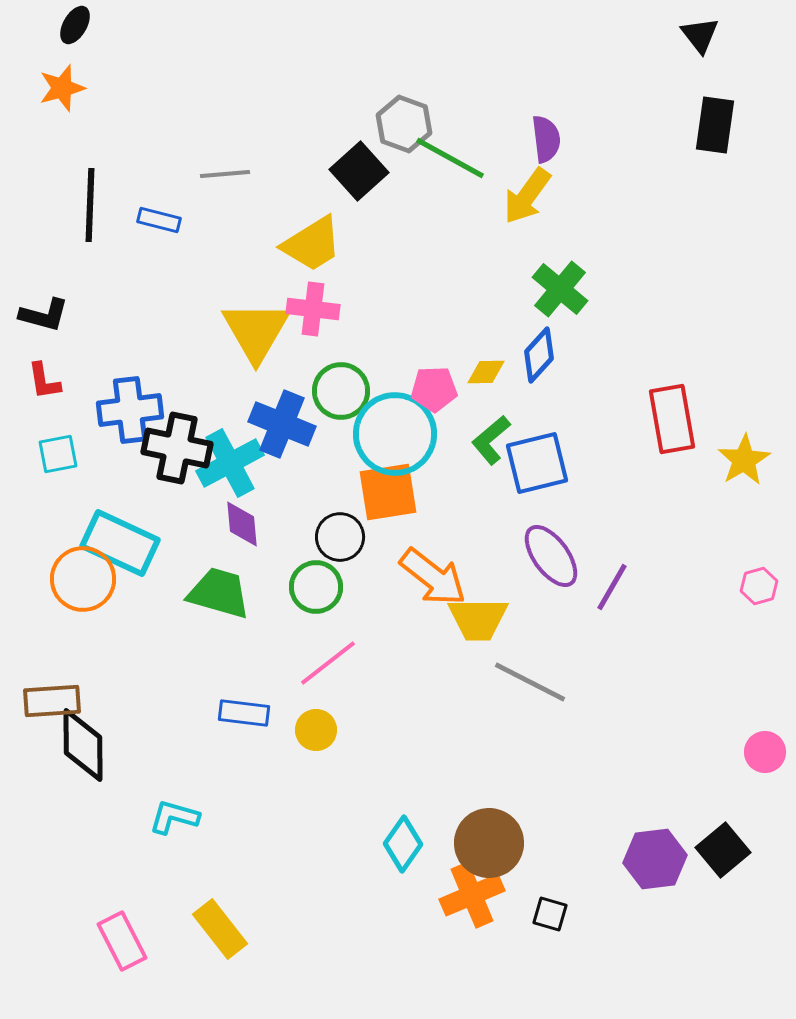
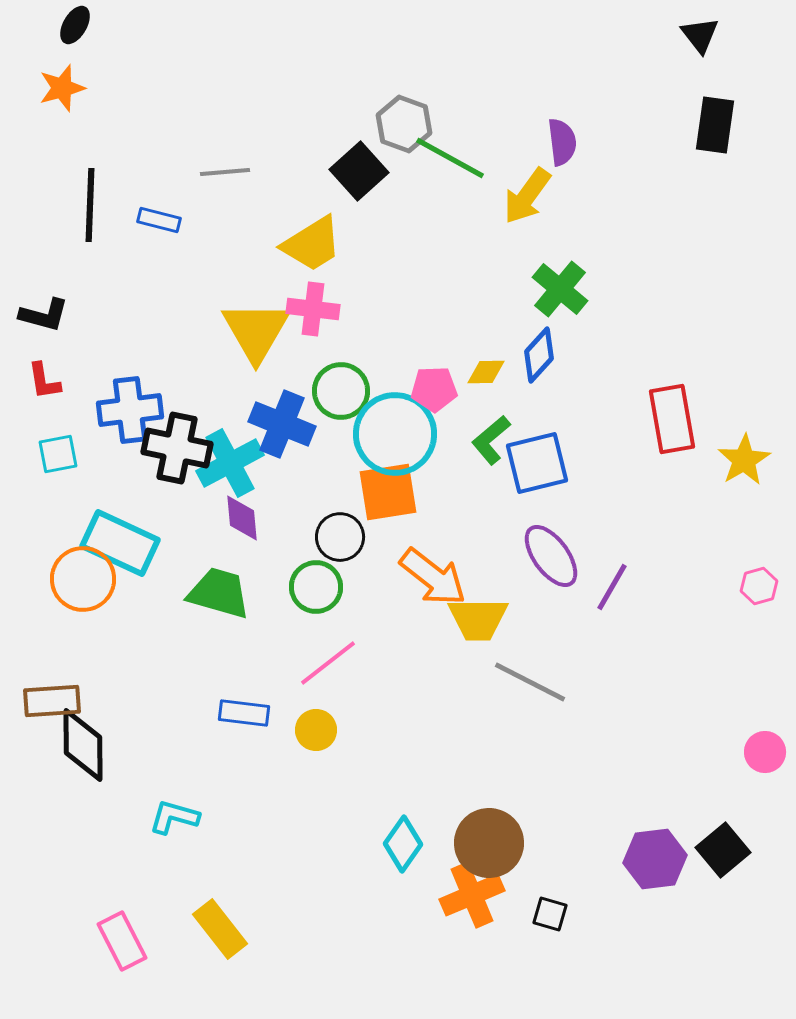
purple semicircle at (546, 139): moved 16 px right, 3 px down
gray line at (225, 174): moved 2 px up
purple diamond at (242, 524): moved 6 px up
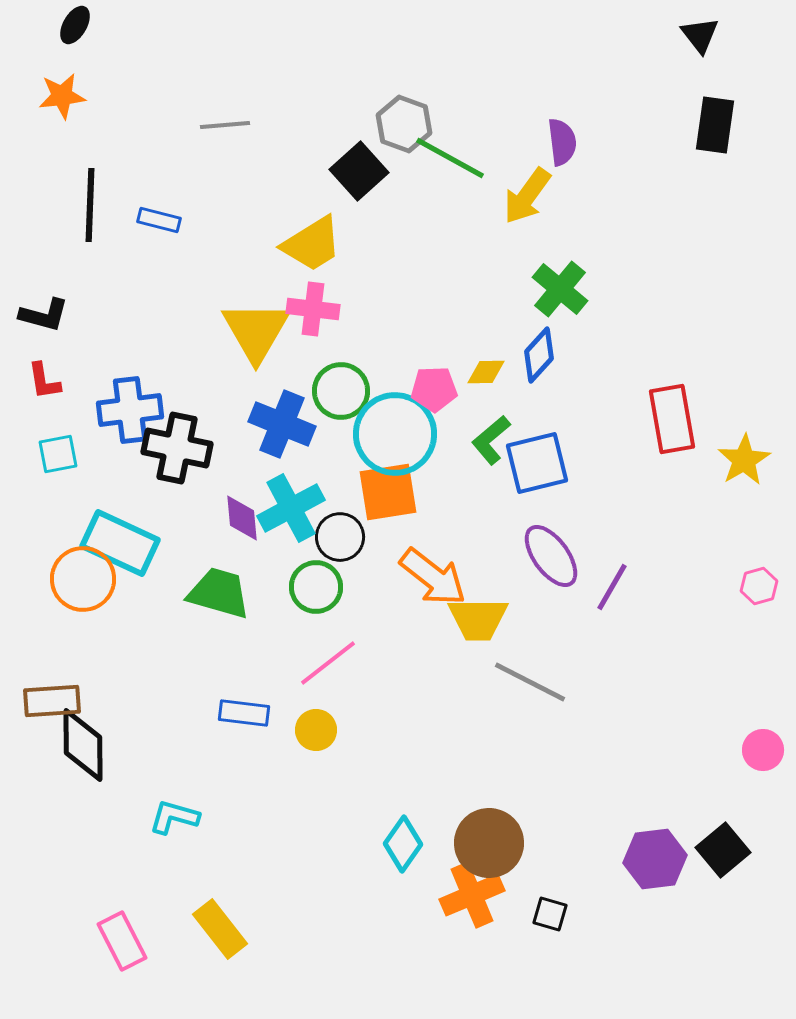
orange star at (62, 88): moved 8 px down; rotated 9 degrees clockwise
gray line at (225, 172): moved 47 px up
cyan cross at (230, 463): moved 61 px right, 45 px down
pink circle at (765, 752): moved 2 px left, 2 px up
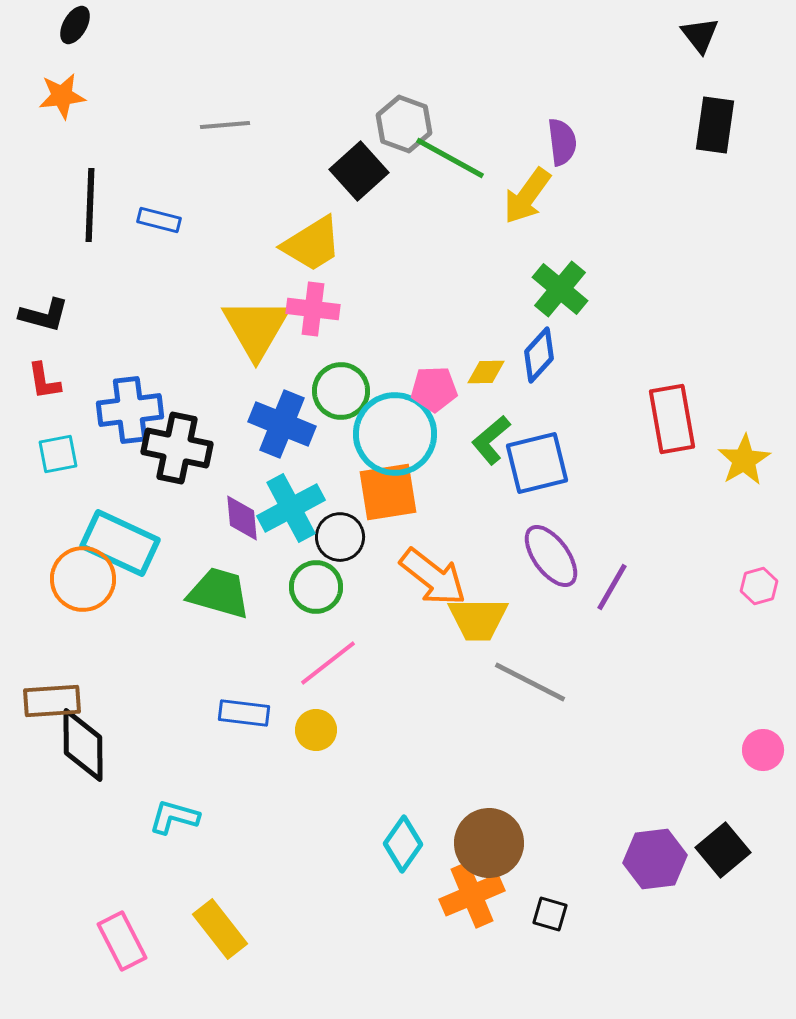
yellow triangle at (256, 331): moved 3 px up
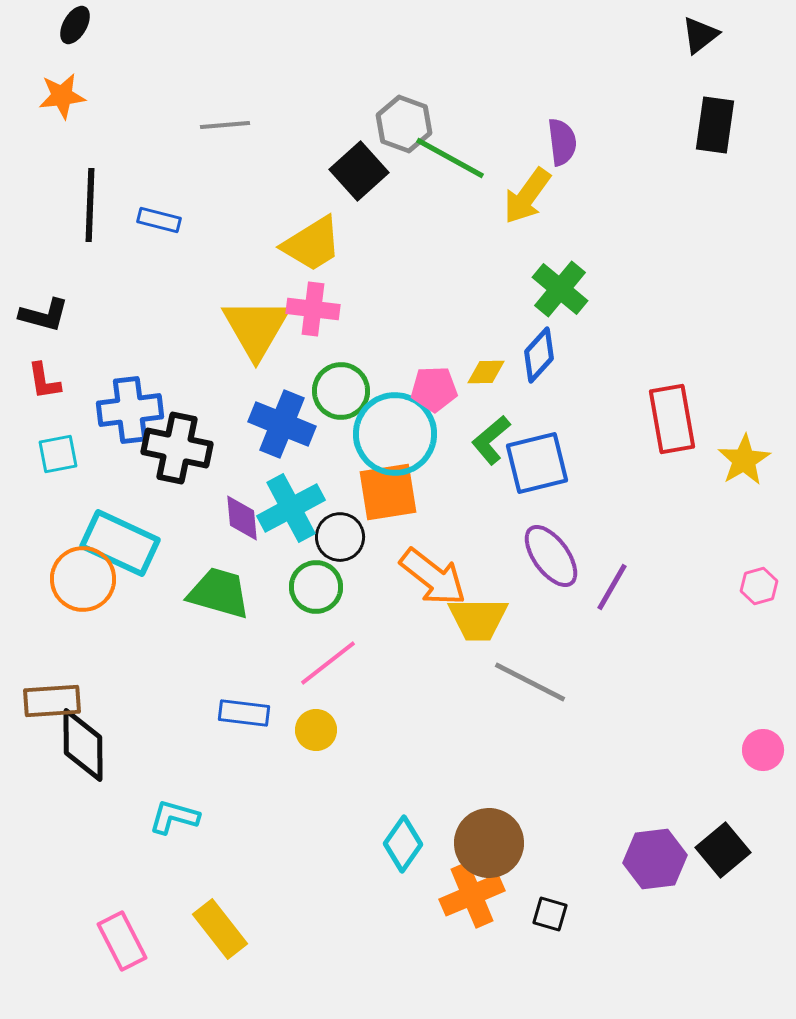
black triangle at (700, 35): rotated 30 degrees clockwise
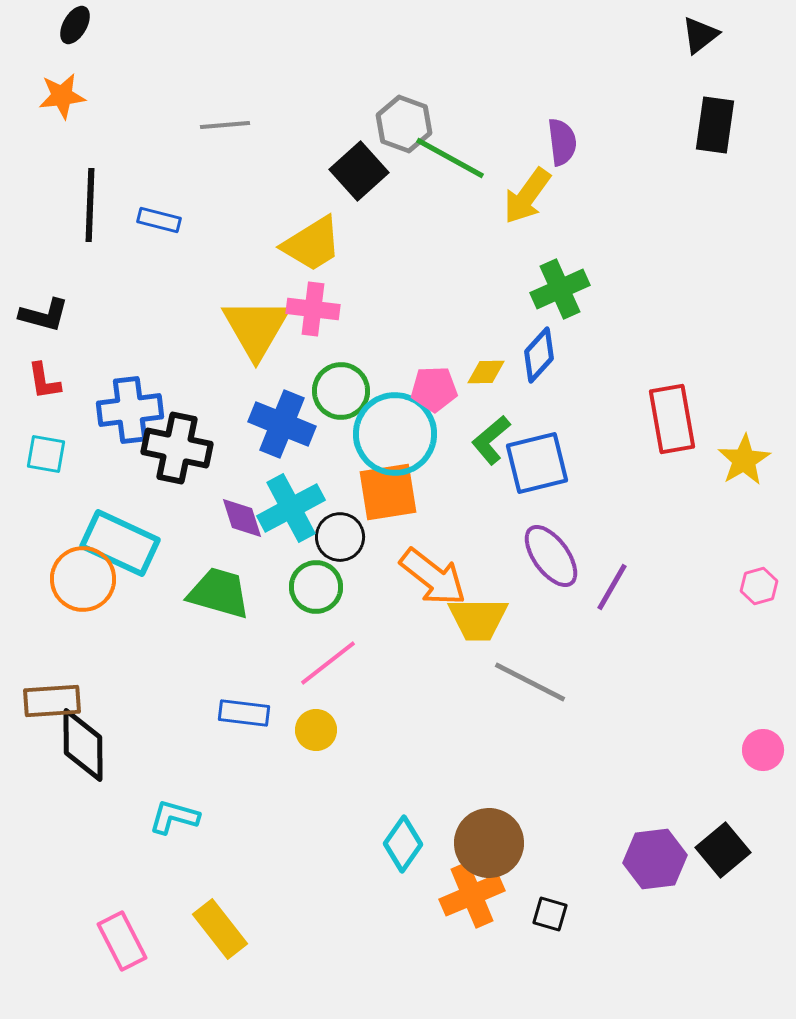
green cross at (560, 289): rotated 26 degrees clockwise
cyan square at (58, 454): moved 12 px left; rotated 21 degrees clockwise
purple diamond at (242, 518): rotated 12 degrees counterclockwise
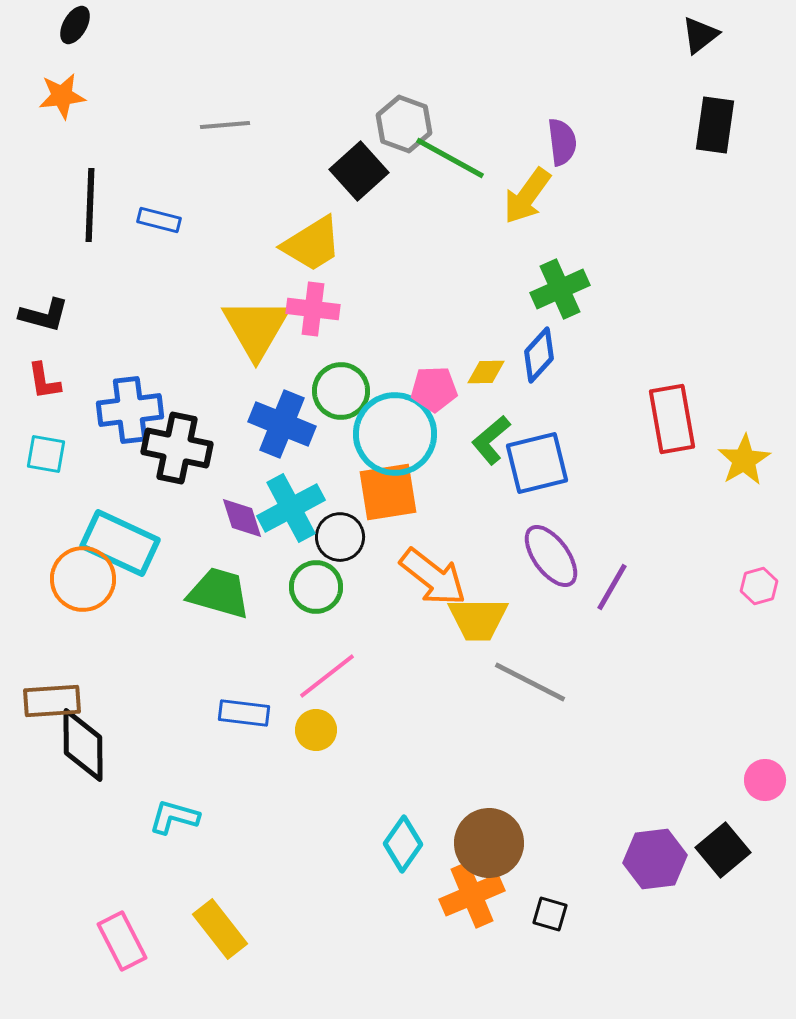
pink line at (328, 663): moved 1 px left, 13 px down
pink circle at (763, 750): moved 2 px right, 30 px down
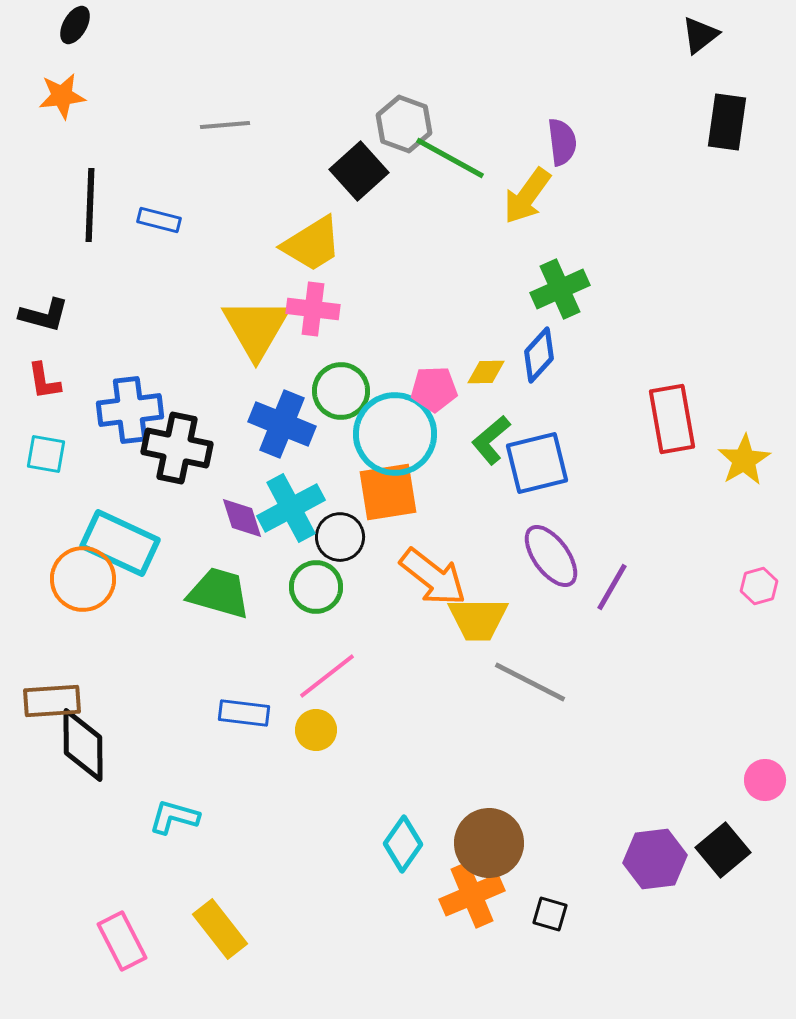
black rectangle at (715, 125): moved 12 px right, 3 px up
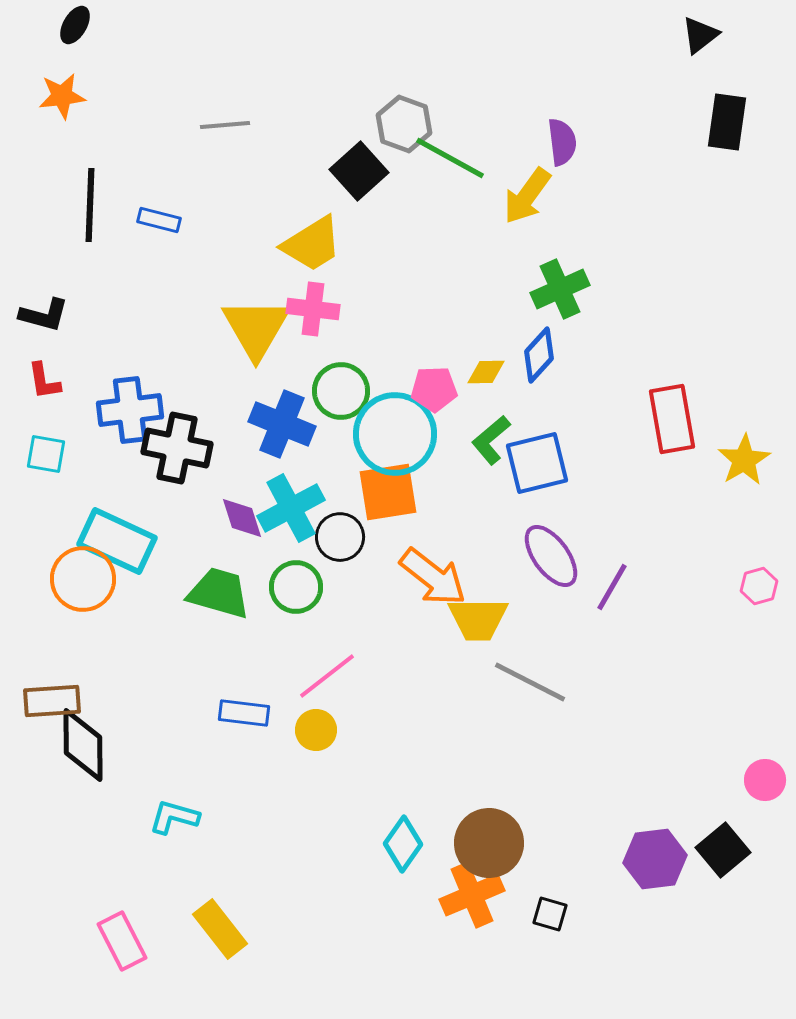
cyan rectangle at (120, 543): moved 3 px left, 2 px up
green circle at (316, 587): moved 20 px left
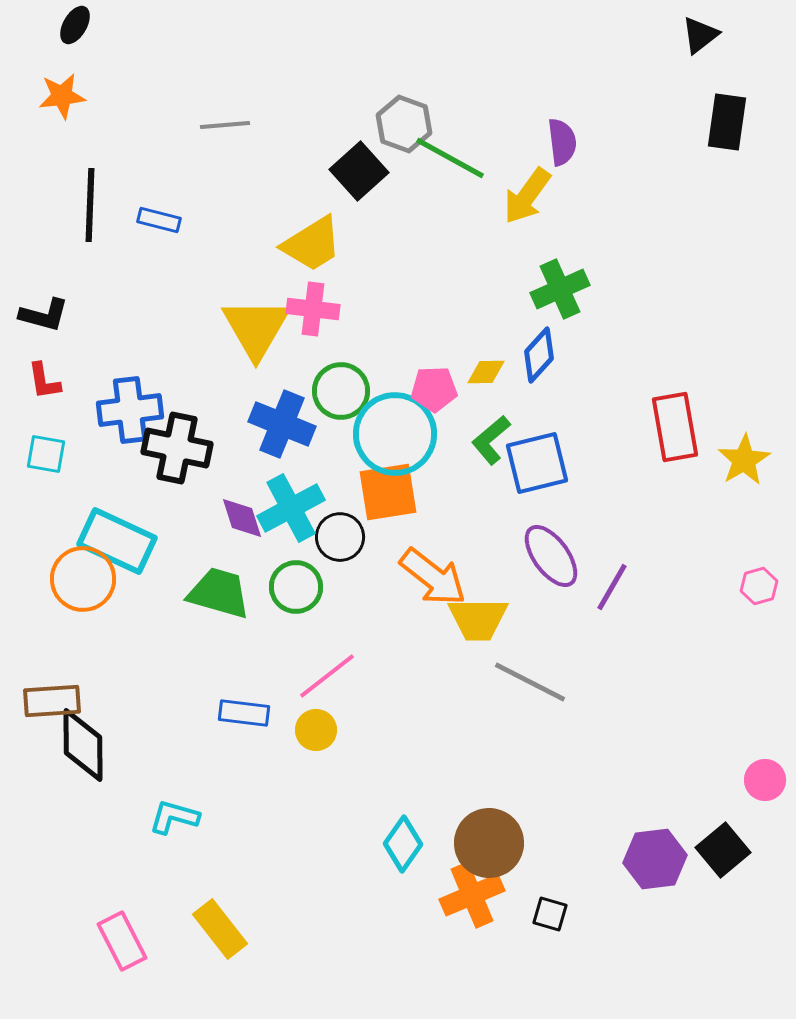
red rectangle at (672, 419): moved 3 px right, 8 px down
